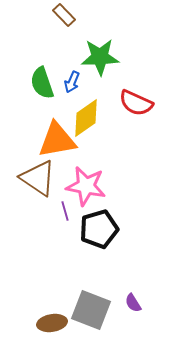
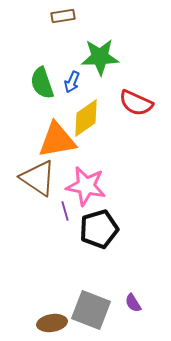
brown rectangle: moved 1 px left, 1 px down; rotated 55 degrees counterclockwise
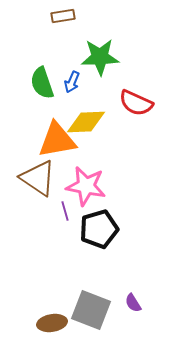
yellow diamond: moved 4 px down; rotated 33 degrees clockwise
